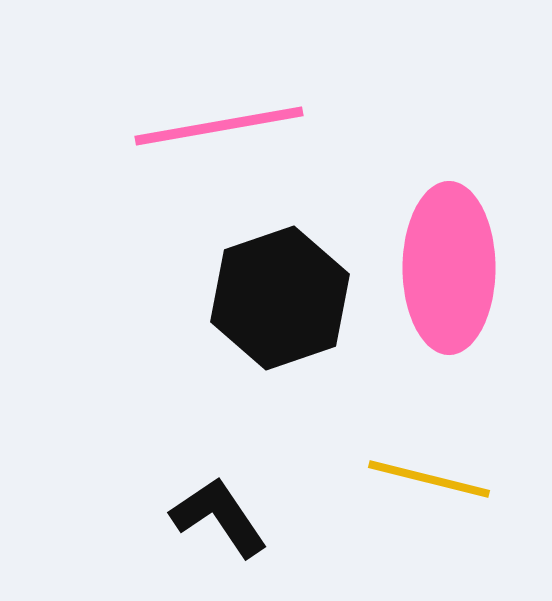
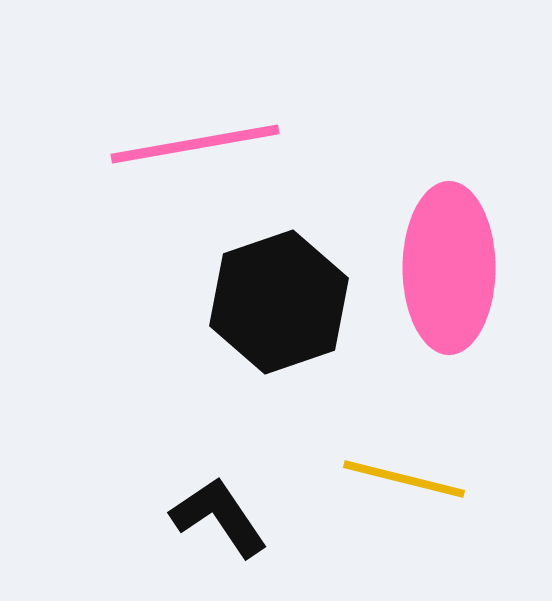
pink line: moved 24 px left, 18 px down
black hexagon: moved 1 px left, 4 px down
yellow line: moved 25 px left
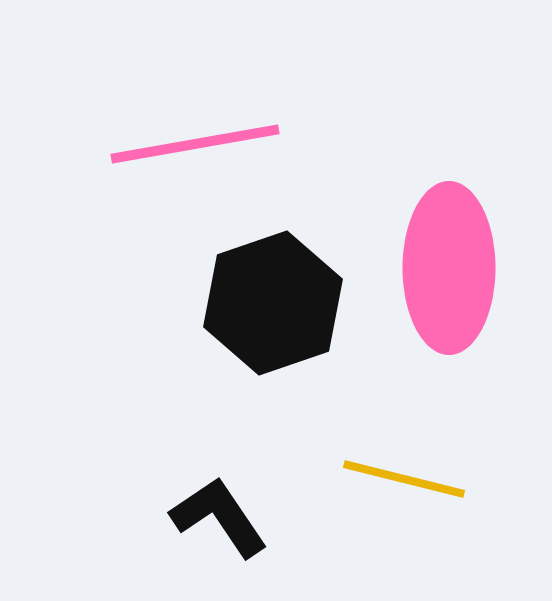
black hexagon: moved 6 px left, 1 px down
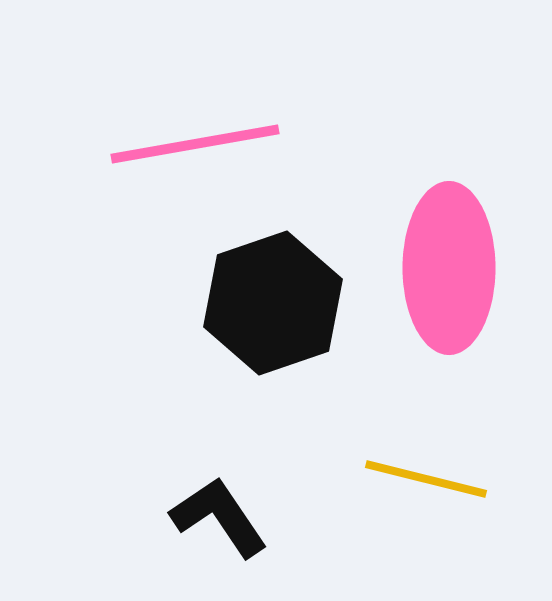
yellow line: moved 22 px right
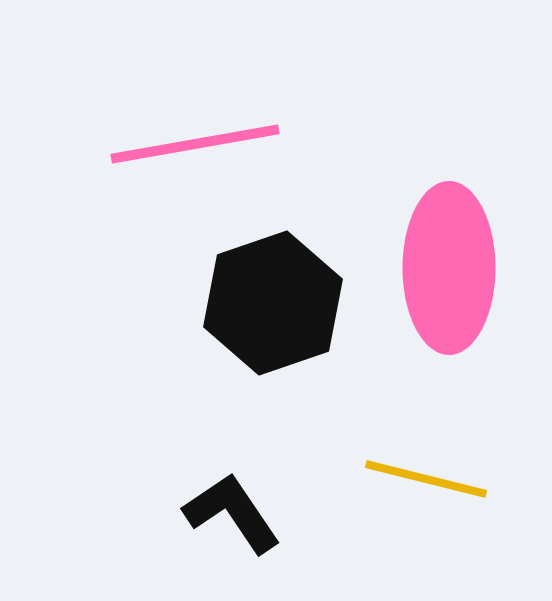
black L-shape: moved 13 px right, 4 px up
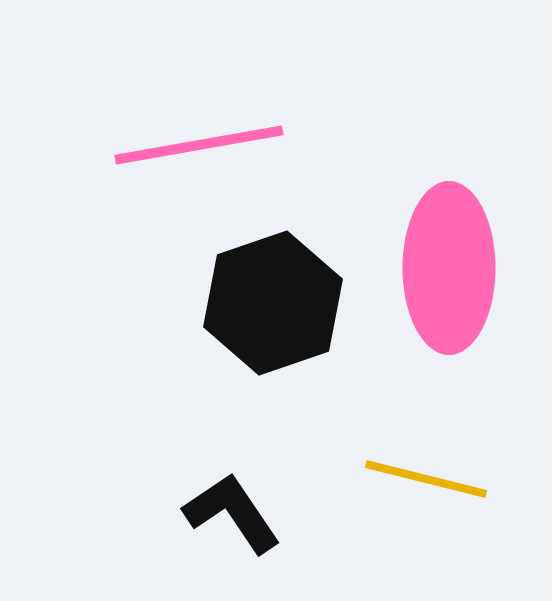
pink line: moved 4 px right, 1 px down
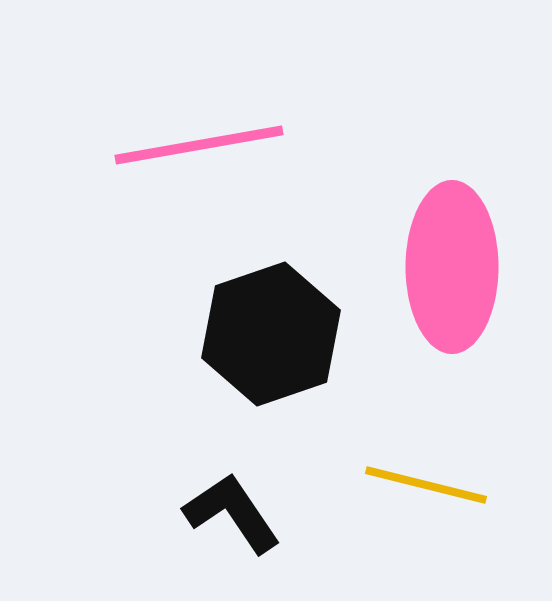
pink ellipse: moved 3 px right, 1 px up
black hexagon: moved 2 px left, 31 px down
yellow line: moved 6 px down
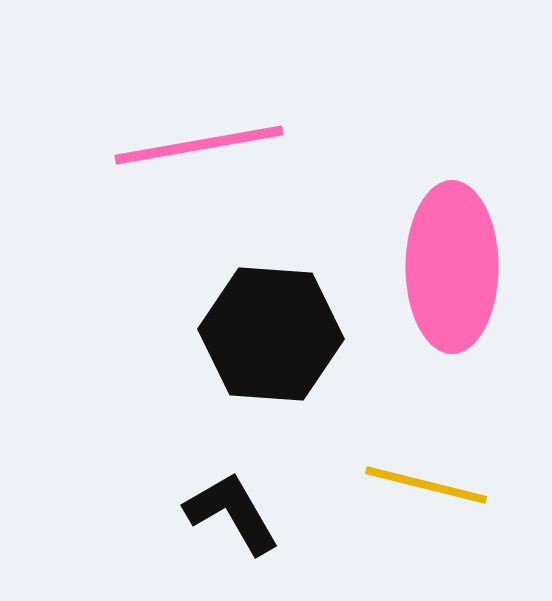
black hexagon: rotated 23 degrees clockwise
black L-shape: rotated 4 degrees clockwise
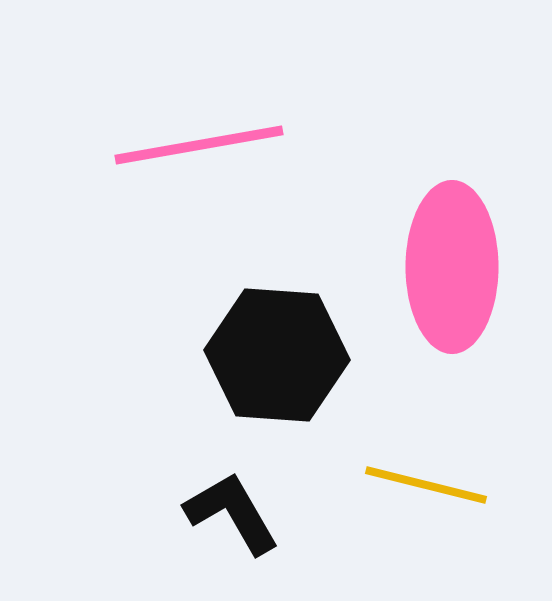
black hexagon: moved 6 px right, 21 px down
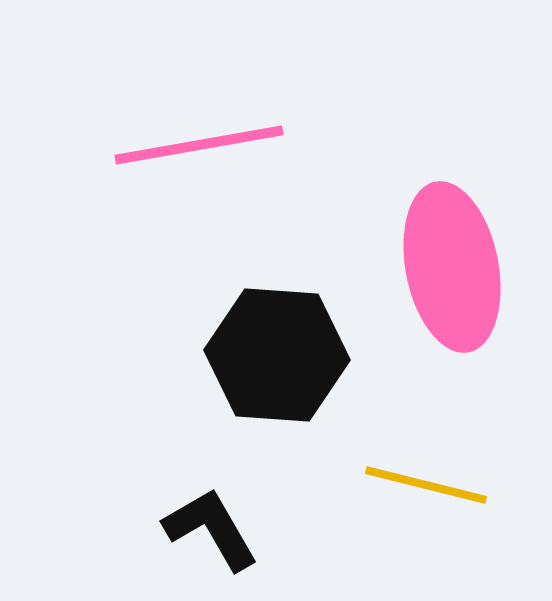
pink ellipse: rotated 11 degrees counterclockwise
black L-shape: moved 21 px left, 16 px down
